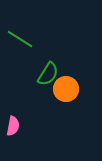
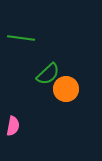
green line: moved 1 px right, 1 px up; rotated 24 degrees counterclockwise
green semicircle: rotated 15 degrees clockwise
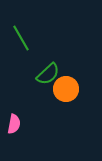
green line: rotated 52 degrees clockwise
pink semicircle: moved 1 px right, 2 px up
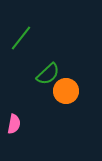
green line: rotated 68 degrees clockwise
orange circle: moved 2 px down
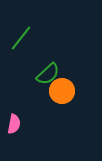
orange circle: moved 4 px left
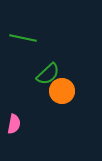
green line: moved 2 px right; rotated 64 degrees clockwise
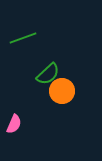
green line: rotated 32 degrees counterclockwise
pink semicircle: rotated 12 degrees clockwise
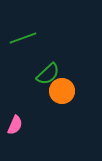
pink semicircle: moved 1 px right, 1 px down
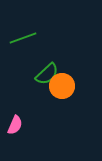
green semicircle: moved 1 px left
orange circle: moved 5 px up
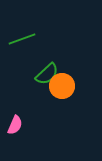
green line: moved 1 px left, 1 px down
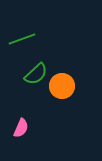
green semicircle: moved 11 px left
pink semicircle: moved 6 px right, 3 px down
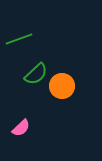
green line: moved 3 px left
pink semicircle: rotated 24 degrees clockwise
